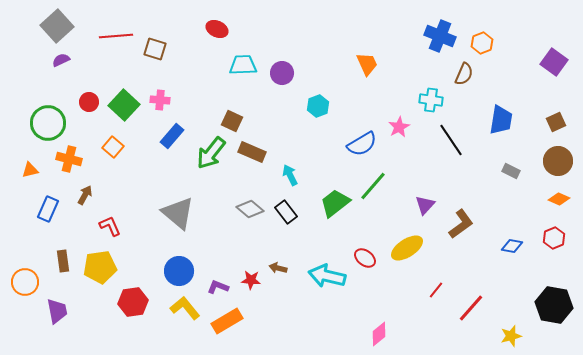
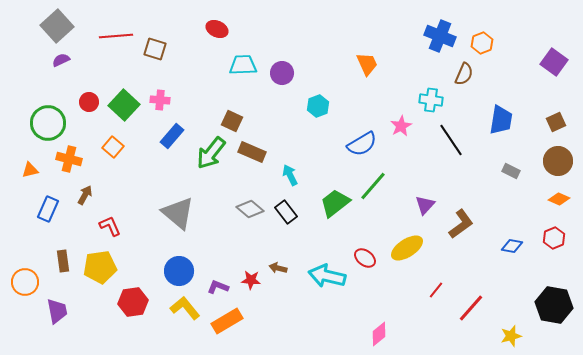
pink star at (399, 127): moved 2 px right, 1 px up
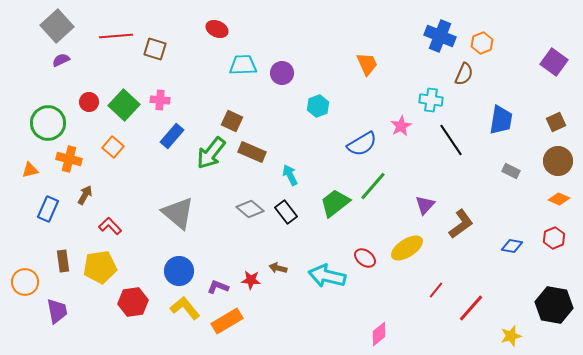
red L-shape at (110, 226): rotated 20 degrees counterclockwise
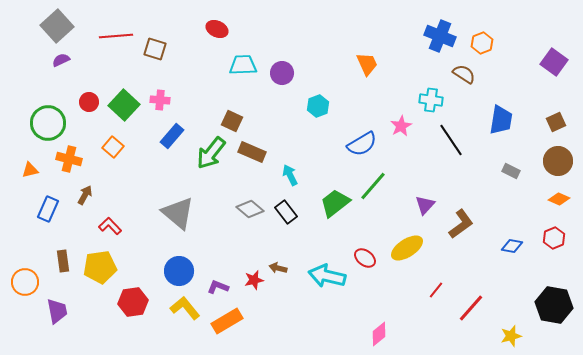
brown semicircle at (464, 74): rotated 80 degrees counterclockwise
red star at (251, 280): moved 3 px right; rotated 18 degrees counterclockwise
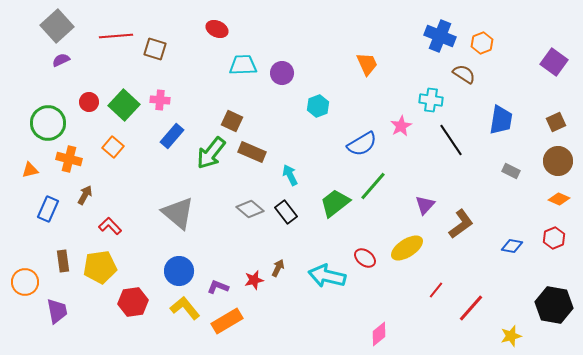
brown arrow at (278, 268): rotated 102 degrees clockwise
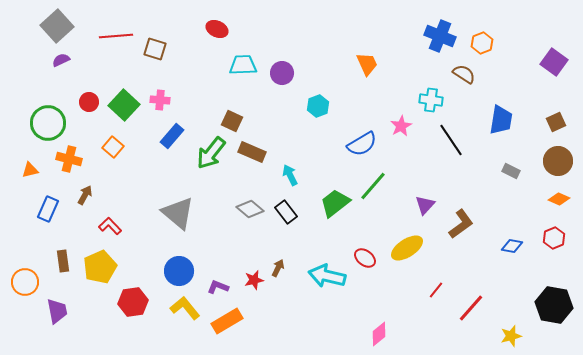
yellow pentagon at (100, 267): rotated 16 degrees counterclockwise
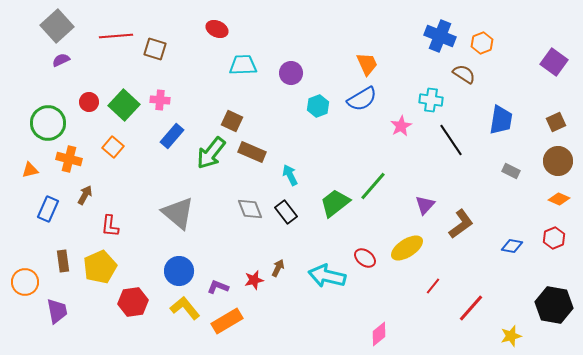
purple circle at (282, 73): moved 9 px right
blue semicircle at (362, 144): moved 45 px up
gray diamond at (250, 209): rotated 28 degrees clockwise
red L-shape at (110, 226): rotated 130 degrees counterclockwise
red line at (436, 290): moved 3 px left, 4 px up
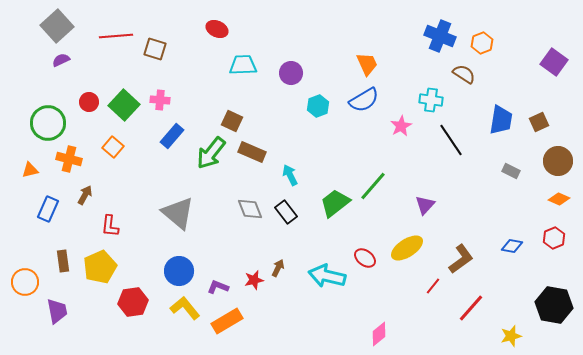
blue semicircle at (362, 99): moved 2 px right, 1 px down
brown square at (556, 122): moved 17 px left
brown L-shape at (461, 224): moved 35 px down
